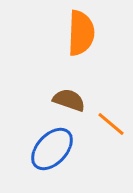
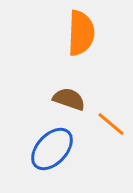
brown semicircle: moved 1 px up
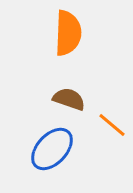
orange semicircle: moved 13 px left
orange line: moved 1 px right, 1 px down
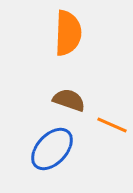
brown semicircle: moved 1 px down
orange line: rotated 16 degrees counterclockwise
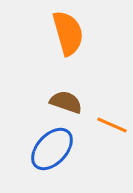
orange semicircle: rotated 18 degrees counterclockwise
brown semicircle: moved 3 px left, 2 px down
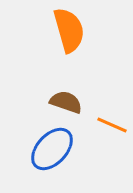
orange semicircle: moved 1 px right, 3 px up
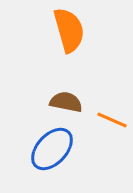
brown semicircle: rotated 8 degrees counterclockwise
orange line: moved 5 px up
